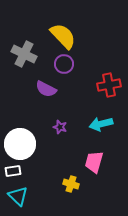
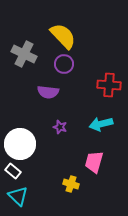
red cross: rotated 15 degrees clockwise
purple semicircle: moved 2 px right, 3 px down; rotated 20 degrees counterclockwise
white rectangle: rotated 49 degrees clockwise
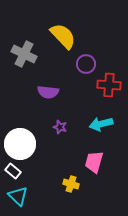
purple circle: moved 22 px right
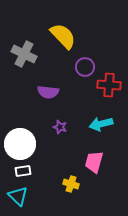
purple circle: moved 1 px left, 3 px down
white rectangle: moved 10 px right; rotated 49 degrees counterclockwise
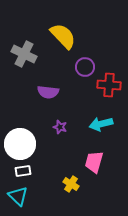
yellow cross: rotated 14 degrees clockwise
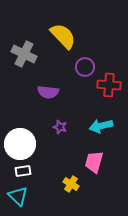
cyan arrow: moved 2 px down
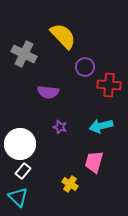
white rectangle: rotated 42 degrees counterclockwise
yellow cross: moved 1 px left
cyan triangle: moved 1 px down
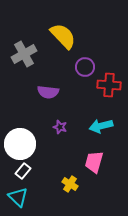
gray cross: rotated 35 degrees clockwise
